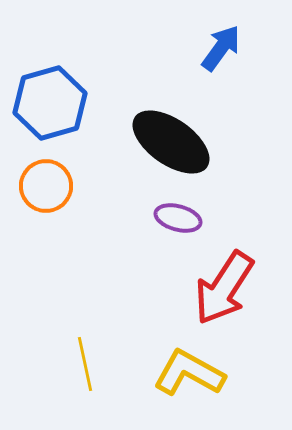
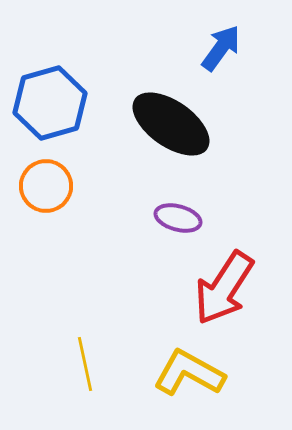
black ellipse: moved 18 px up
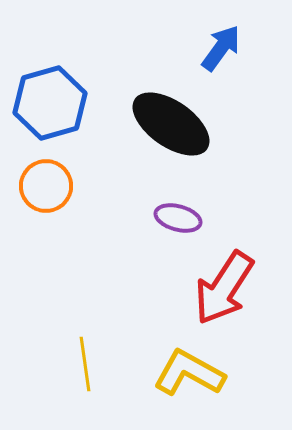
yellow line: rotated 4 degrees clockwise
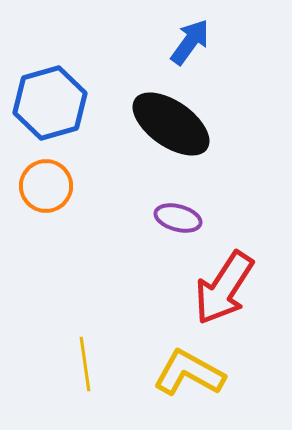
blue arrow: moved 31 px left, 6 px up
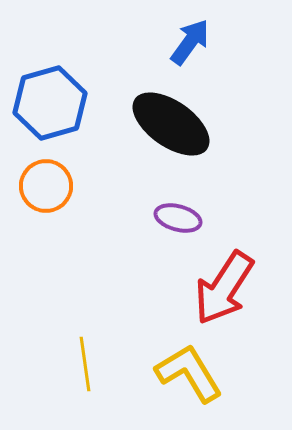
yellow L-shape: rotated 30 degrees clockwise
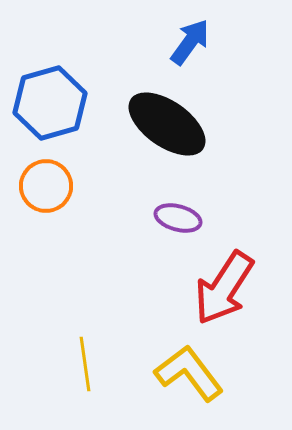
black ellipse: moved 4 px left
yellow L-shape: rotated 6 degrees counterclockwise
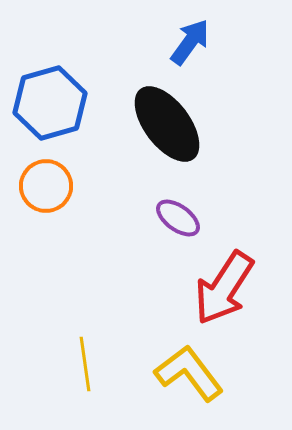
black ellipse: rotated 18 degrees clockwise
purple ellipse: rotated 21 degrees clockwise
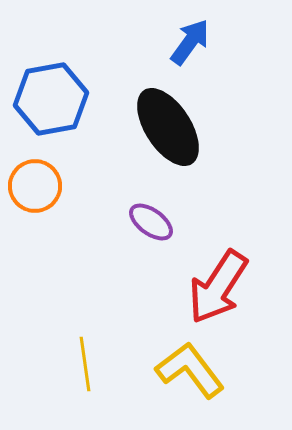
blue hexagon: moved 1 px right, 4 px up; rotated 6 degrees clockwise
black ellipse: moved 1 px right, 3 px down; rotated 4 degrees clockwise
orange circle: moved 11 px left
purple ellipse: moved 27 px left, 4 px down
red arrow: moved 6 px left, 1 px up
yellow L-shape: moved 1 px right, 3 px up
